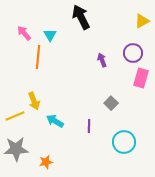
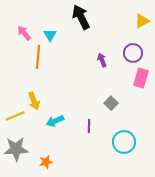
cyan arrow: rotated 54 degrees counterclockwise
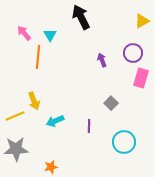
orange star: moved 5 px right, 5 px down
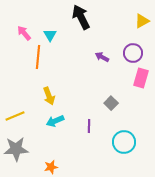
purple arrow: moved 3 px up; rotated 40 degrees counterclockwise
yellow arrow: moved 15 px right, 5 px up
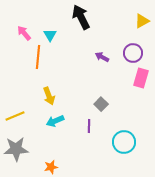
gray square: moved 10 px left, 1 px down
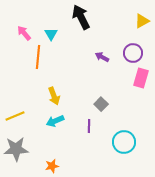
cyan triangle: moved 1 px right, 1 px up
yellow arrow: moved 5 px right
orange star: moved 1 px right, 1 px up
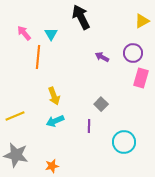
gray star: moved 6 px down; rotated 15 degrees clockwise
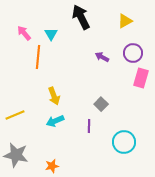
yellow triangle: moved 17 px left
yellow line: moved 1 px up
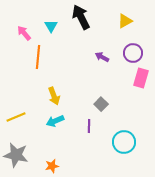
cyan triangle: moved 8 px up
yellow line: moved 1 px right, 2 px down
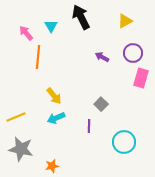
pink arrow: moved 2 px right
yellow arrow: rotated 18 degrees counterclockwise
cyan arrow: moved 1 px right, 3 px up
gray star: moved 5 px right, 6 px up
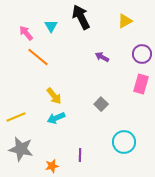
purple circle: moved 9 px right, 1 px down
orange line: rotated 55 degrees counterclockwise
pink rectangle: moved 6 px down
purple line: moved 9 px left, 29 px down
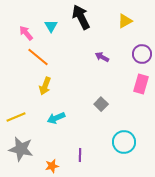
yellow arrow: moved 9 px left, 10 px up; rotated 60 degrees clockwise
